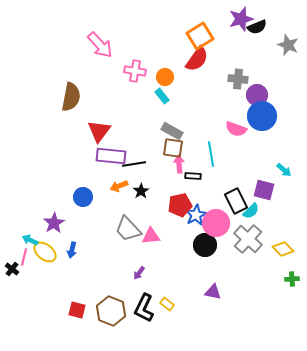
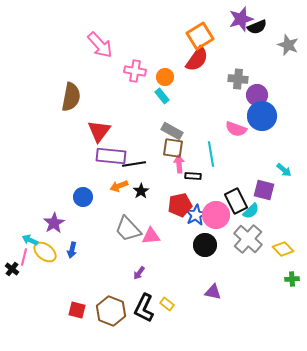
pink circle at (216, 223): moved 8 px up
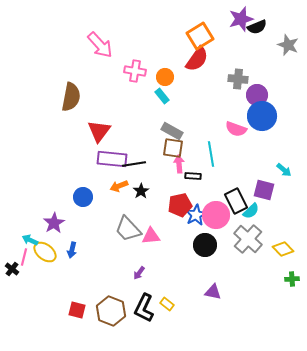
purple rectangle at (111, 156): moved 1 px right, 3 px down
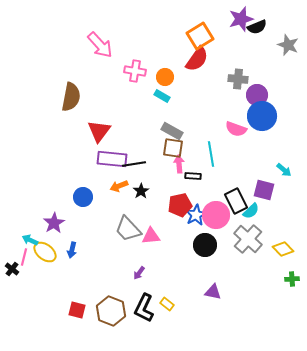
cyan rectangle at (162, 96): rotated 21 degrees counterclockwise
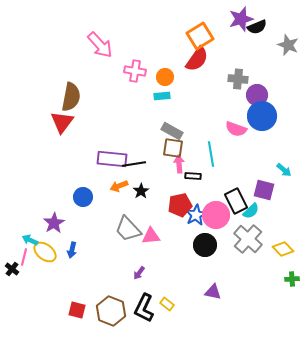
cyan rectangle at (162, 96): rotated 35 degrees counterclockwise
red triangle at (99, 131): moved 37 px left, 9 px up
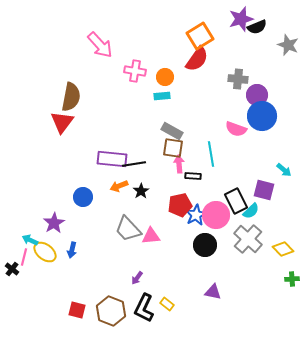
purple arrow at (139, 273): moved 2 px left, 5 px down
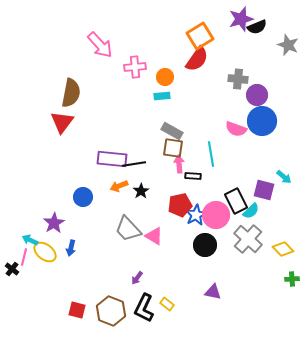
pink cross at (135, 71): moved 4 px up; rotated 15 degrees counterclockwise
brown semicircle at (71, 97): moved 4 px up
blue circle at (262, 116): moved 5 px down
cyan arrow at (284, 170): moved 7 px down
pink triangle at (151, 236): moved 3 px right; rotated 36 degrees clockwise
blue arrow at (72, 250): moved 1 px left, 2 px up
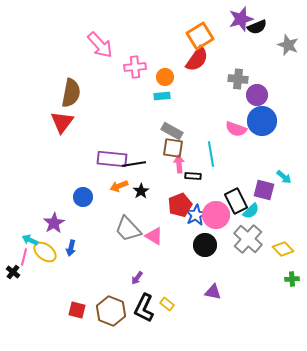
red pentagon at (180, 205): rotated 10 degrees counterclockwise
black cross at (12, 269): moved 1 px right, 3 px down
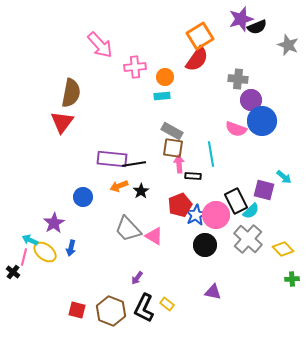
purple circle at (257, 95): moved 6 px left, 5 px down
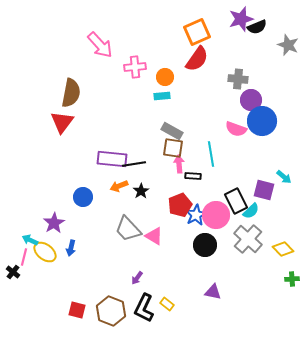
orange square at (200, 36): moved 3 px left, 4 px up; rotated 8 degrees clockwise
